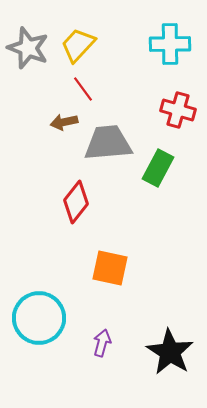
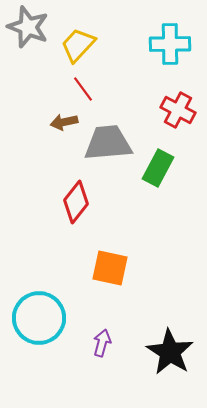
gray star: moved 21 px up
red cross: rotated 12 degrees clockwise
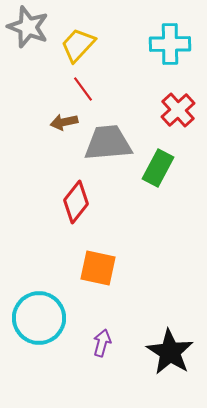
red cross: rotated 20 degrees clockwise
orange square: moved 12 px left
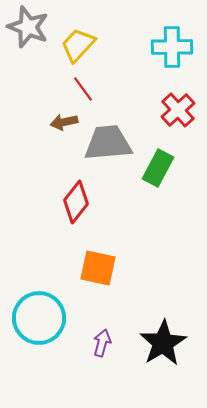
cyan cross: moved 2 px right, 3 px down
black star: moved 7 px left, 9 px up; rotated 9 degrees clockwise
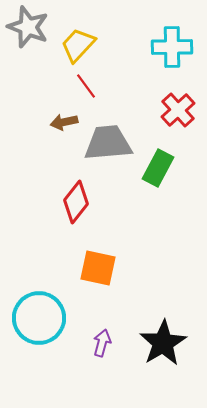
red line: moved 3 px right, 3 px up
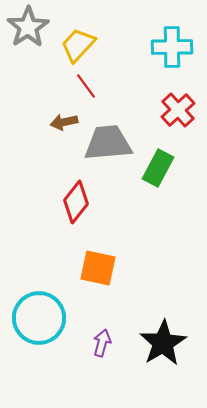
gray star: rotated 18 degrees clockwise
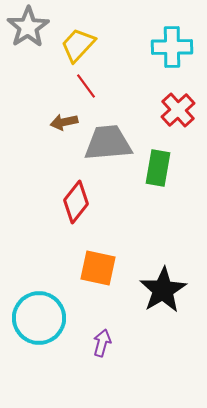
green rectangle: rotated 18 degrees counterclockwise
black star: moved 53 px up
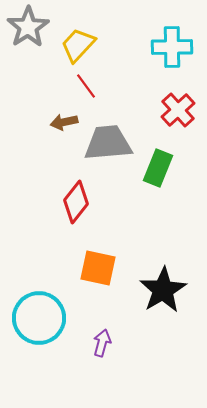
green rectangle: rotated 12 degrees clockwise
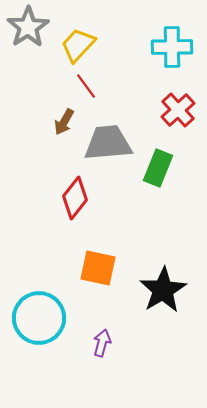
brown arrow: rotated 48 degrees counterclockwise
red diamond: moved 1 px left, 4 px up
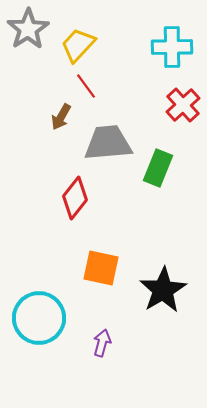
gray star: moved 2 px down
red cross: moved 5 px right, 5 px up
brown arrow: moved 3 px left, 5 px up
orange square: moved 3 px right
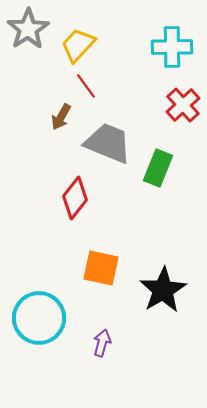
gray trapezoid: rotated 27 degrees clockwise
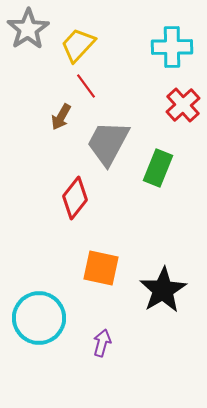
gray trapezoid: rotated 84 degrees counterclockwise
